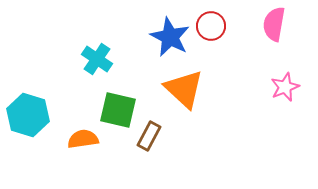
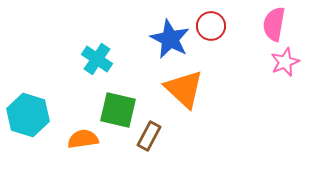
blue star: moved 2 px down
pink star: moved 25 px up
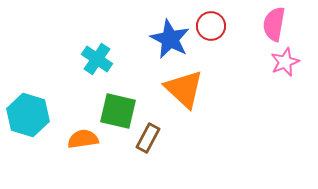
green square: moved 1 px down
brown rectangle: moved 1 px left, 2 px down
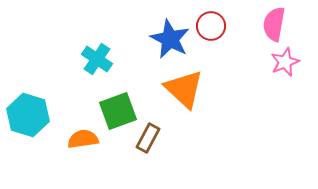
green square: rotated 33 degrees counterclockwise
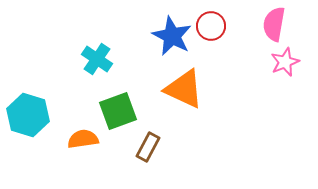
blue star: moved 2 px right, 3 px up
orange triangle: rotated 18 degrees counterclockwise
brown rectangle: moved 9 px down
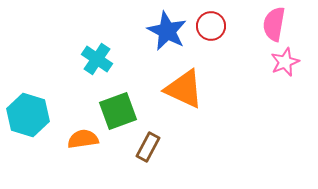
blue star: moved 5 px left, 5 px up
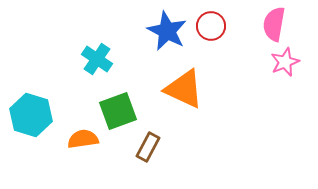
cyan hexagon: moved 3 px right
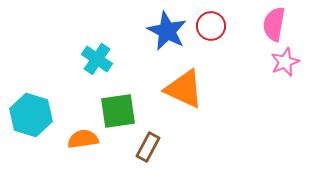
green square: rotated 12 degrees clockwise
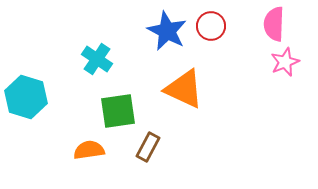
pink semicircle: rotated 8 degrees counterclockwise
cyan hexagon: moved 5 px left, 18 px up
orange semicircle: moved 6 px right, 11 px down
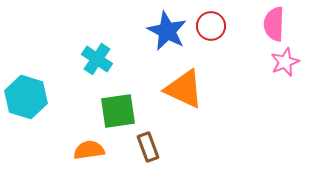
brown rectangle: rotated 48 degrees counterclockwise
